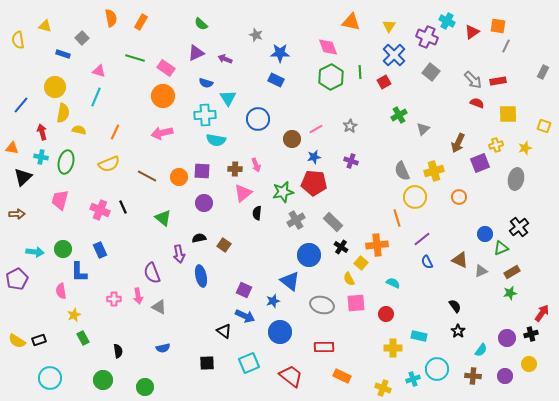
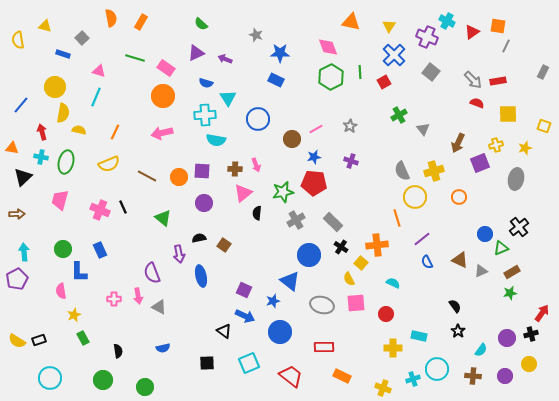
gray triangle at (423, 129): rotated 24 degrees counterclockwise
cyan arrow at (35, 252): moved 11 px left; rotated 102 degrees counterclockwise
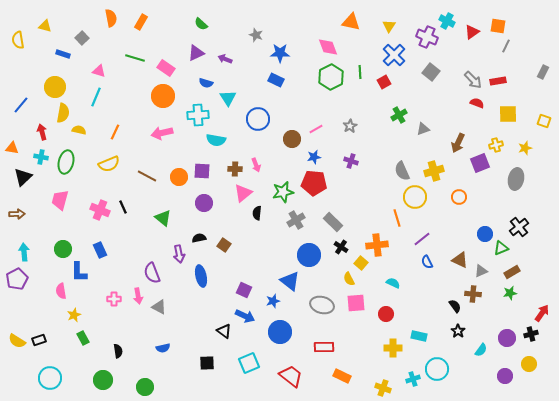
cyan cross at (205, 115): moved 7 px left
yellow square at (544, 126): moved 5 px up
gray triangle at (423, 129): rotated 48 degrees clockwise
brown cross at (473, 376): moved 82 px up
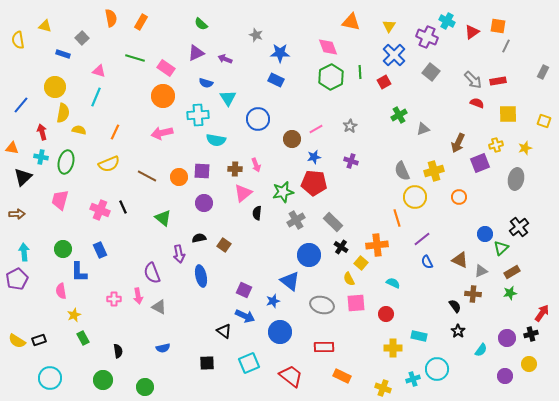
green triangle at (501, 248): rotated 21 degrees counterclockwise
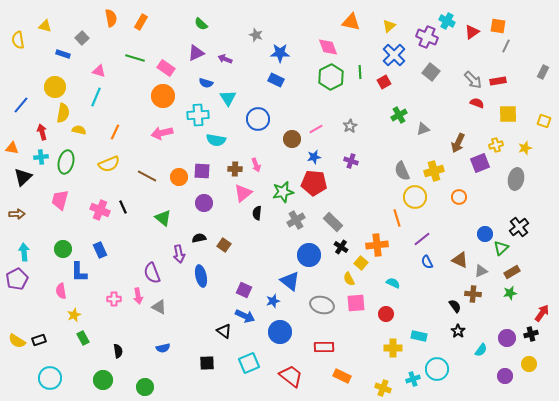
yellow triangle at (389, 26): rotated 16 degrees clockwise
cyan cross at (41, 157): rotated 16 degrees counterclockwise
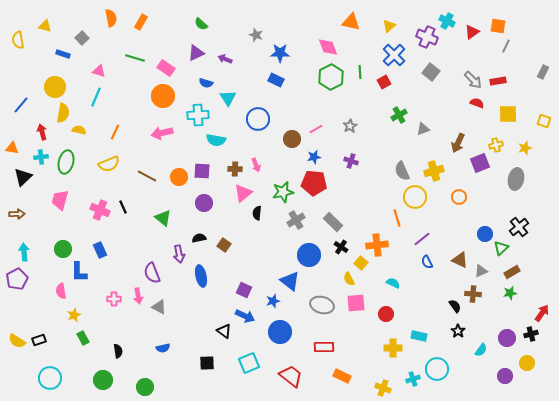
yellow circle at (529, 364): moved 2 px left, 1 px up
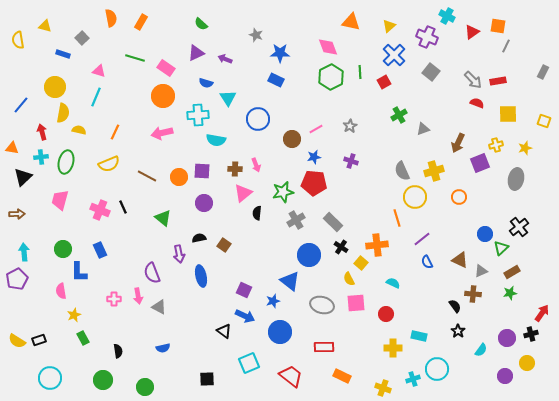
cyan cross at (447, 21): moved 5 px up
black square at (207, 363): moved 16 px down
